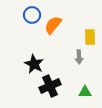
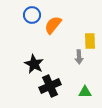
yellow rectangle: moved 4 px down
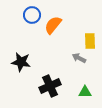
gray arrow: moved 1 px down; rotated 120 degrees clockwise
black star: moved 13 px left, 2 px up; rotated 18 degrees counterclockwise
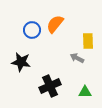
blue circle: moved 15 px down
orange semicircle: moved 2 px right, 1 px up
yellow rectangle: moved 2 px left
gray arrow: moved 2 px left
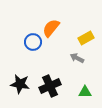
orange semicircle: moved 4 px left, 4 px down
blue circle: moved 1 px right, 12 px down
yellow rectangle: moved 2 px left, 3 px up; rotated 63 degrees clockwise
black star: moved 1 px left, 22 px down
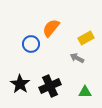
blue circle: moved 2 px left, 2 px down
black star: rotated 24 degrees clockwise
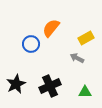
black star: moved 4 px left; rotated 12 degrees clockwise
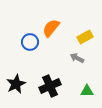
yellow rectangle: moved 1 px left, 1 px up
blue circle: moved 1 px left, 2 px up
green triangle: moved 2 px right, 1 px up
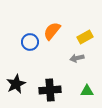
orange semicircle: moved 1 px right, 3 px down
gray arrow: rotated 40 degrees counterclockwise
black cross: moved 4 px down; rotated 20 degrees clockwise
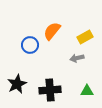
blue circle: moved 3 px down
black star: moved 1 px right
